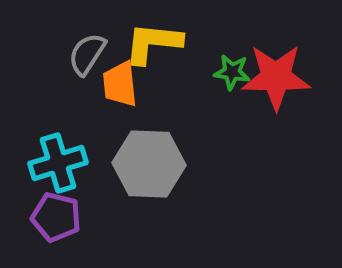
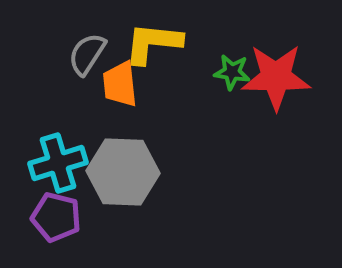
gray hexagon: moved 26 px left, 8 px down
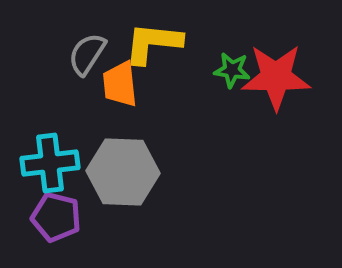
green star: moved 2 px up
cyan cross: moved 8 px left; rotated 10 degrees clockwise
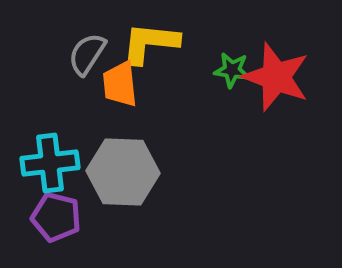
yellow L-shape: moved 3 px left
red star: rotated 20 degrees clockwise
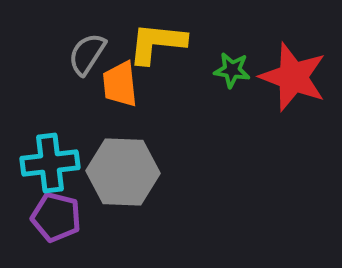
yellow L-shape: moved 7 px right
red star: moved 17 px right
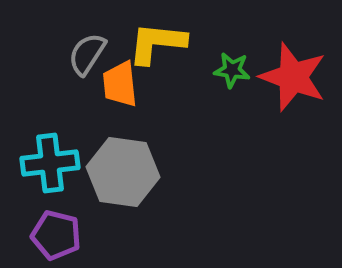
gray hexagon: rotated 6 degrees clockwise
purple pentagon: moved 18 px down
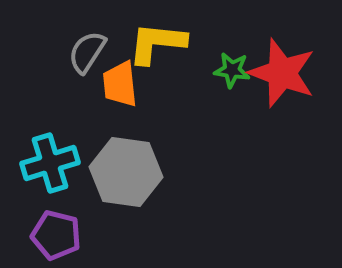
gray semicircle: moved 2 px up
red star: moved 11 px left, 4 px up
cyan cross: rotated 10 degrees counterclockwise
gray hexagon: moved 3 px right
